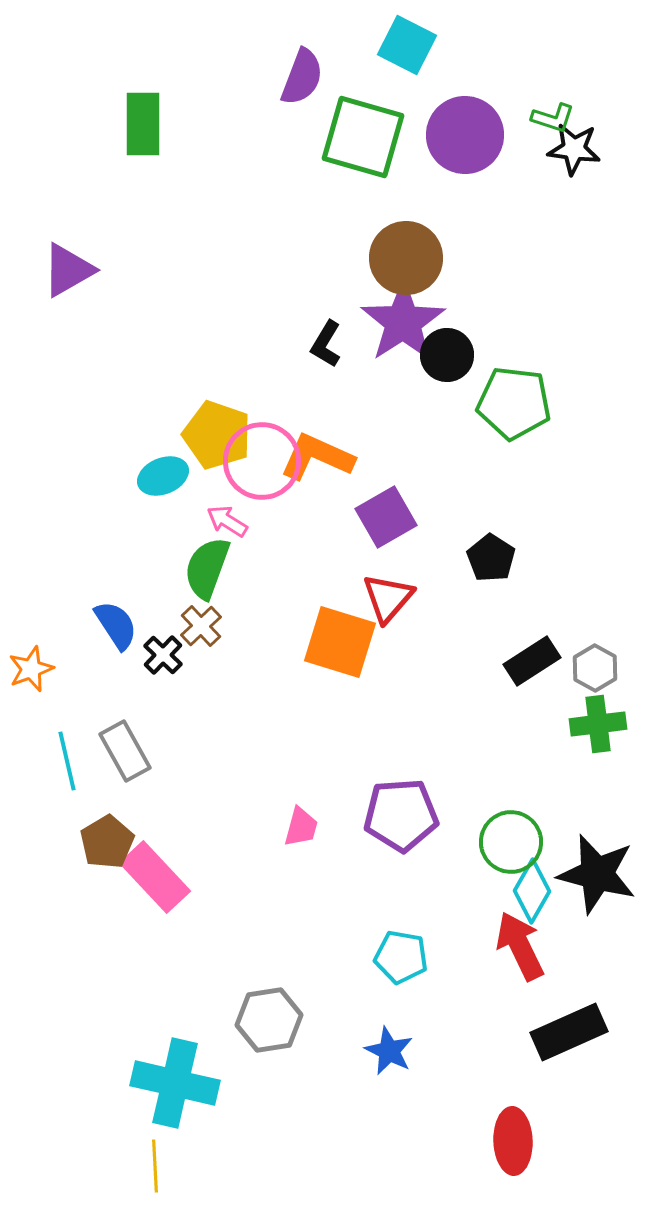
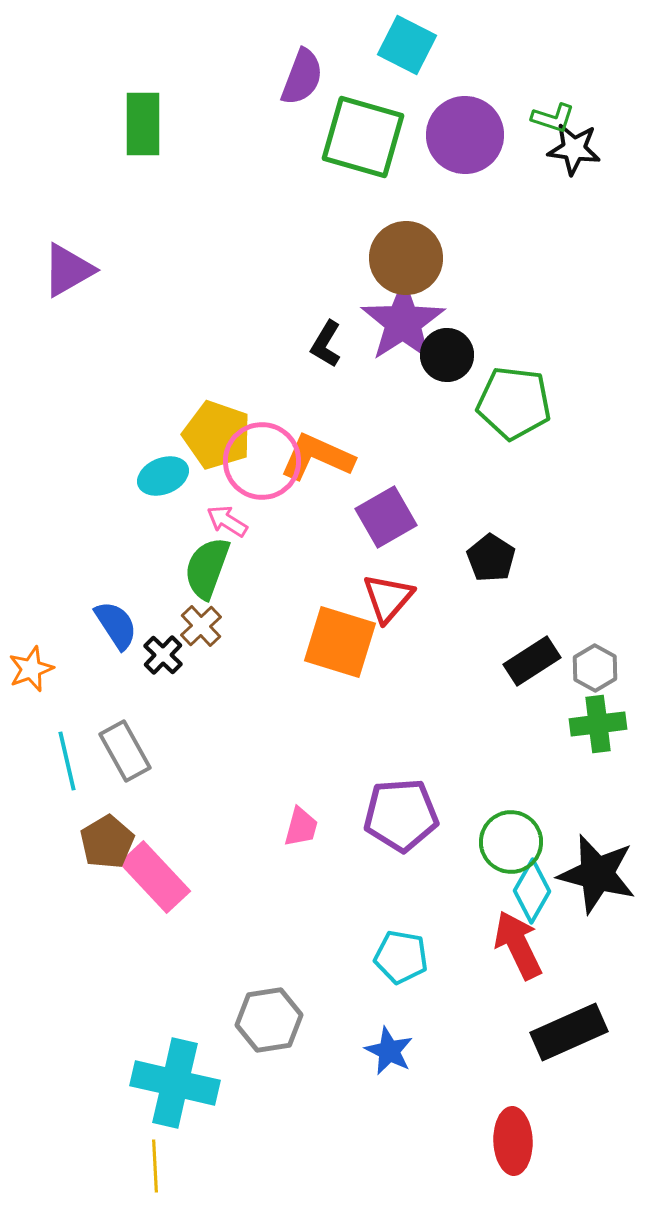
red arrow at (520, 946): moved 2 px left, 1 px up
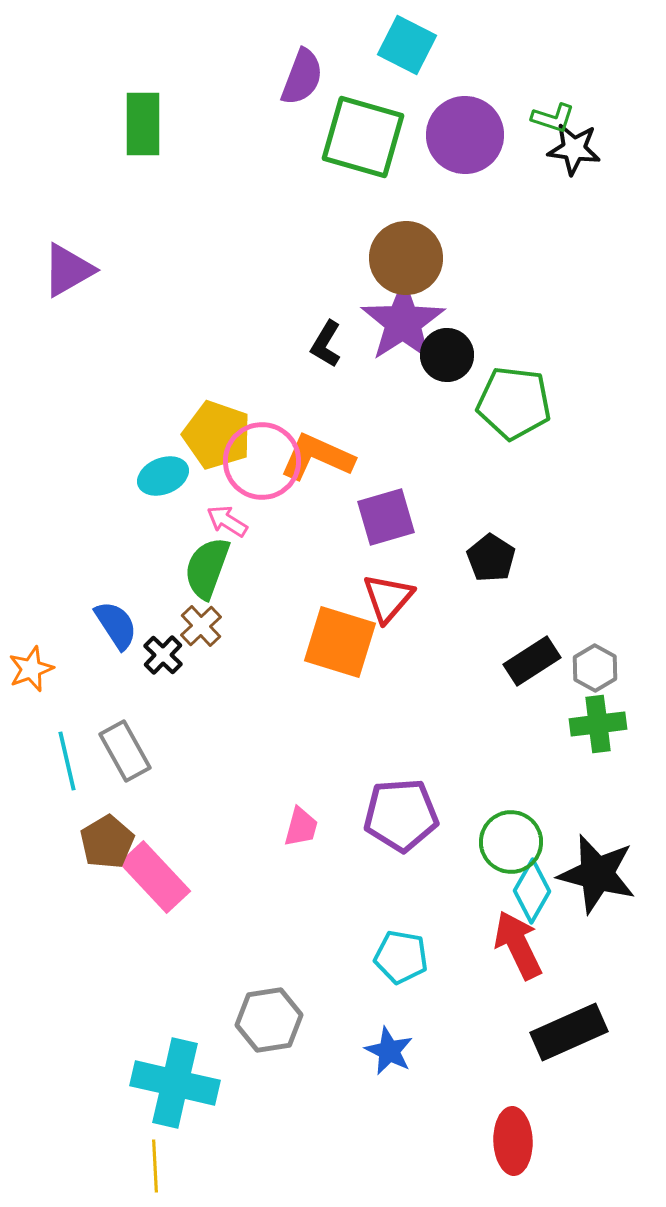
purple square at (386, 517): rotated 14 degrees clockwise
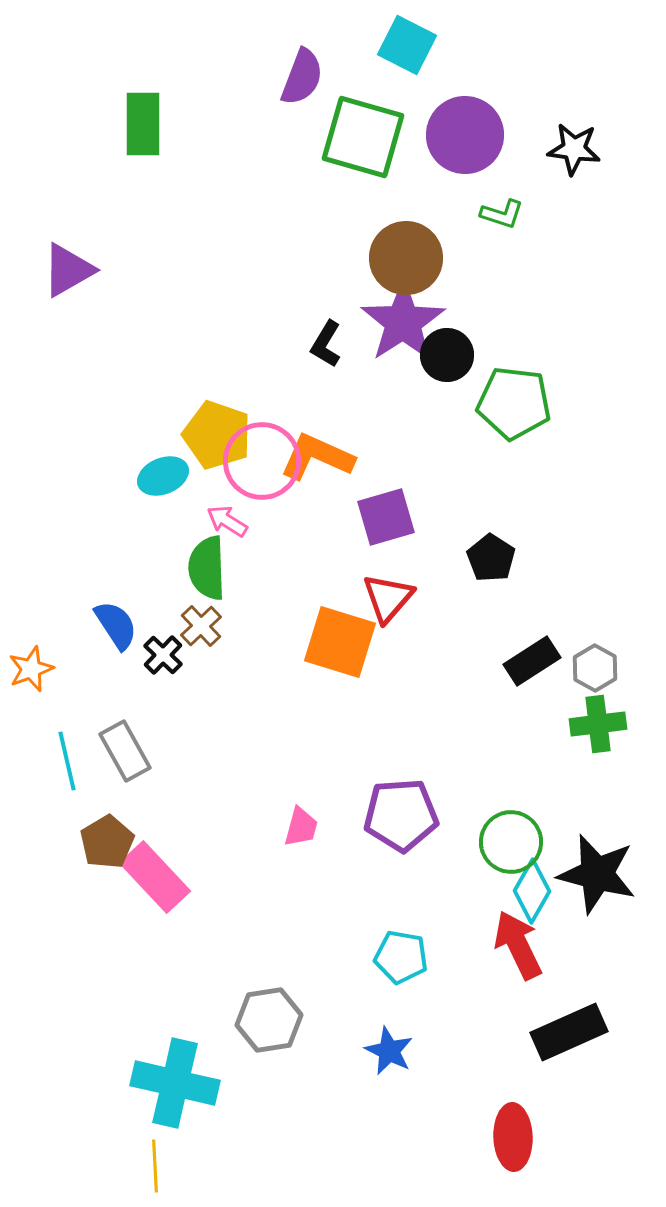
green L-shape at (553, 118): moved 51 px left, 96 px down
green semicircle at (207, 568): rotated 22 degrees counterclockwise
red ellipse at (513, 1141): moved 4 px up
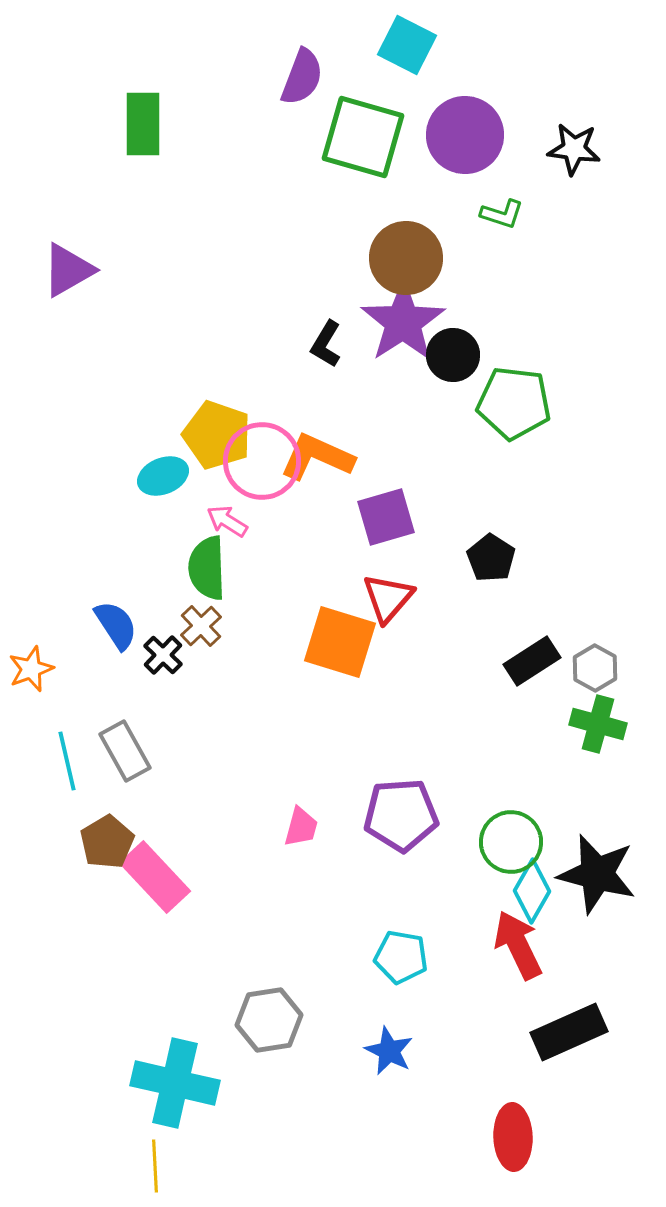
black circle at (447, 355): moved 6 px right
green cross at (598, 724): rotated 22 degrees clockwise
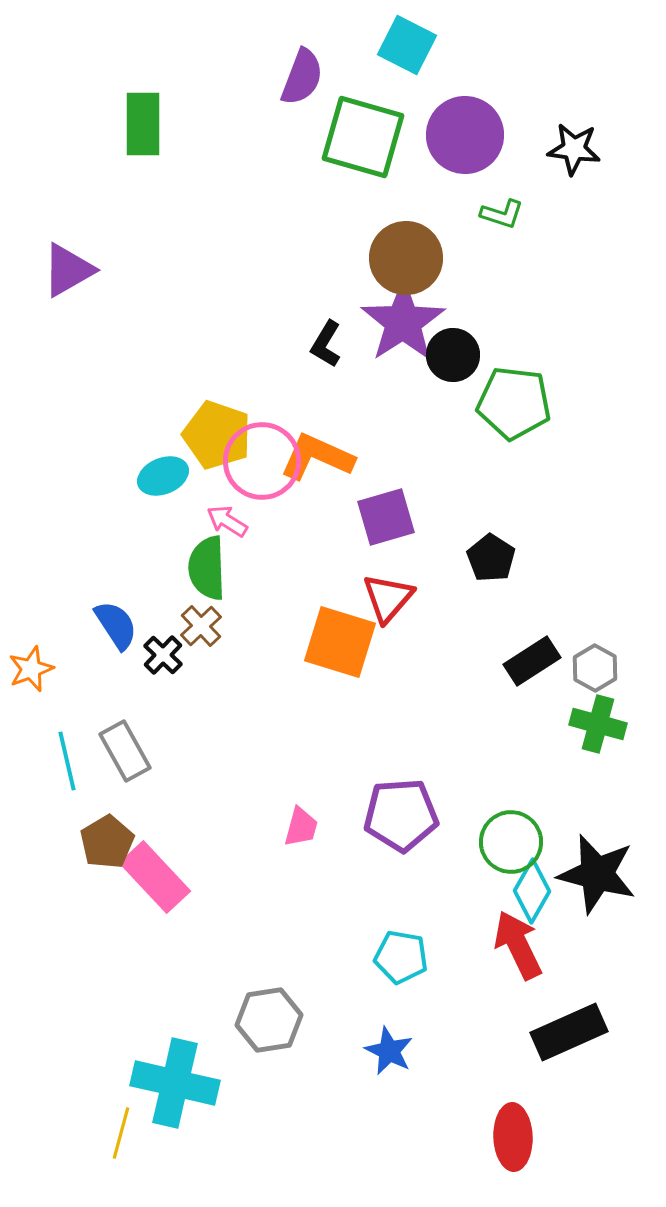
yellow line at (155, 1166): moved 34 px left, 33 px up; rotated 18 degrees clockwise
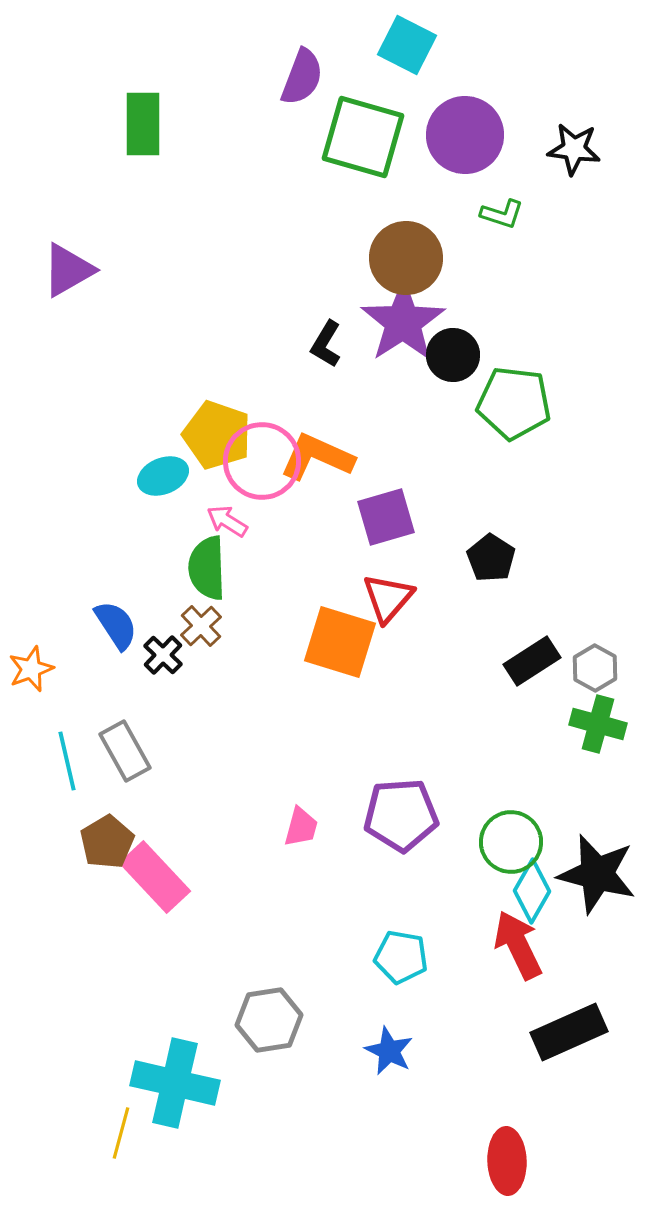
red ellipse at (513, 1137): moved 6 px left, 24 px down
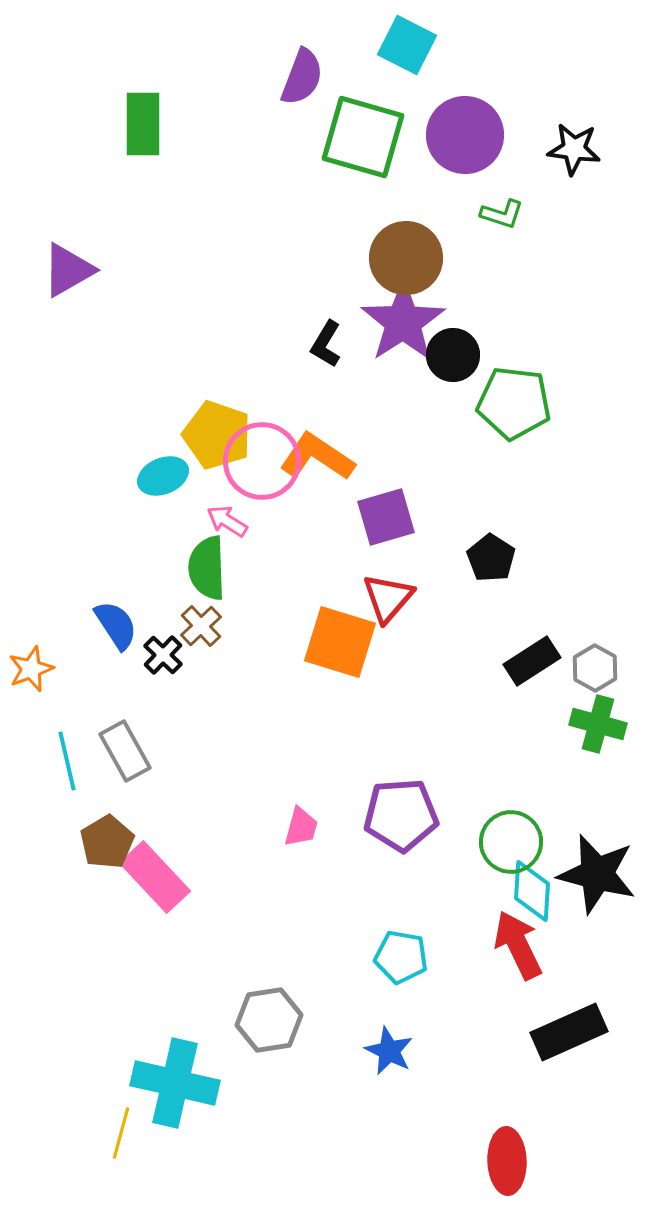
orange L-shape at (317, 457): rotated 10 degrees clockwise
cyan diamond at (532, 891): rotated 26 degrees counterclockwise
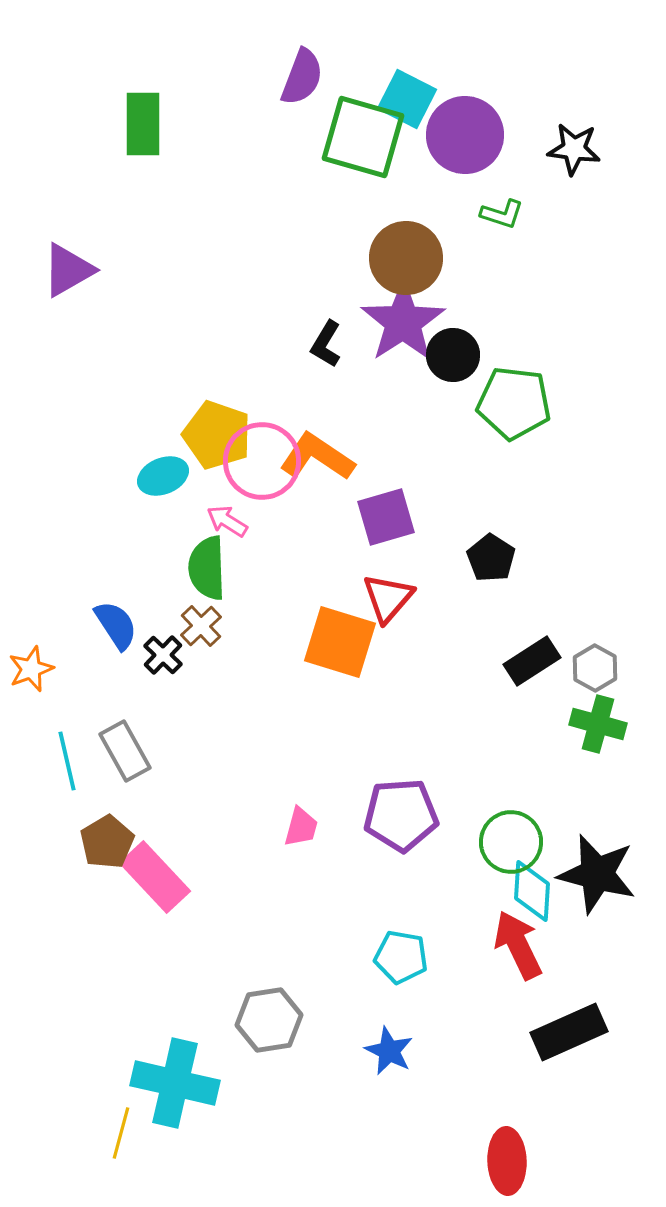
cyan square at (407, 45): moved 54 px down
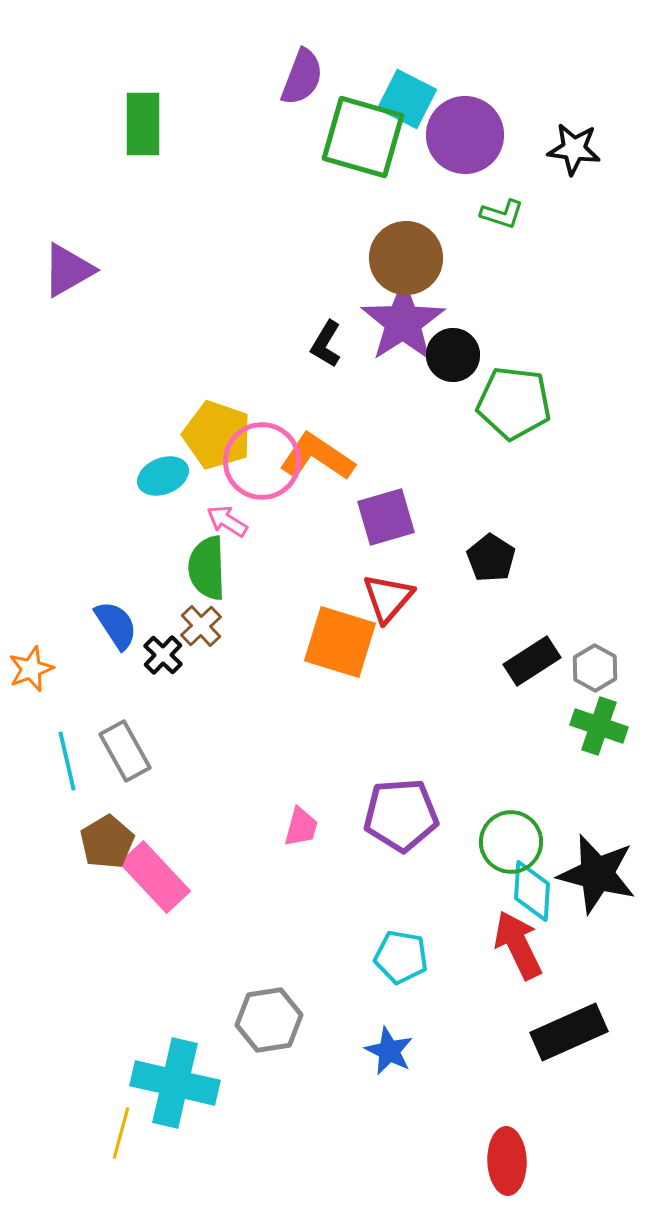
green cross at (598, 724): moved 1 px right, 2 px down; rotated 4 degrees clockwise
